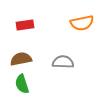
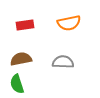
orange semicircle: moved 13 px left
green semicircle: moved 5 px left
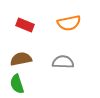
red rectangle: rotated 30 degrees clockwise
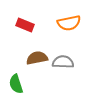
brown semicircle: moved 16 px right, 1 px up
green semicircle: moved 1 px left
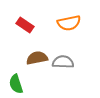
red rectangle: rotated 12 degrees clockwise
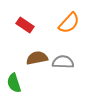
orange semicircle: rotated 35 degrees counterclockwise
green semicircle: moved 2 px left, 1 px up
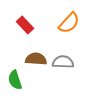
red rectangle: rotated 12 degrees clockwise
brown semicircle: moved 1 px left, 1 px down; rotated 15 degrees clockwise
green semicircle: moved 1 px right, 3 px up
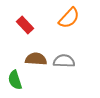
orange semicircle: moved 5 px up
gray semicircle: moved 1 px right, 1 px up
